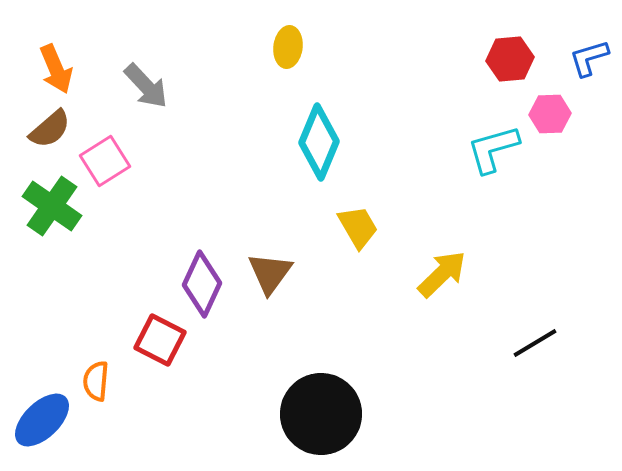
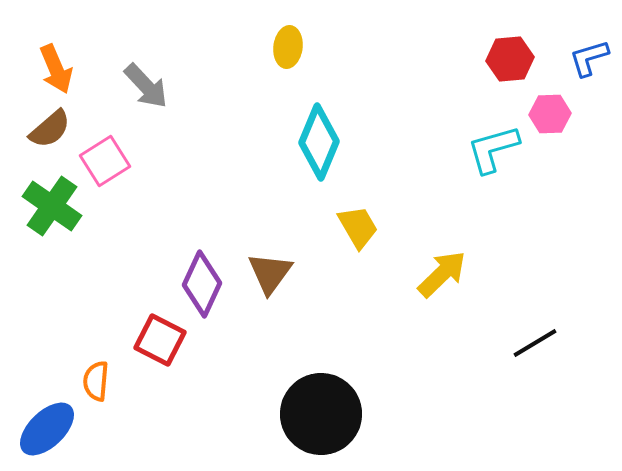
blue ellipse: moved 5 px right, 9 px down
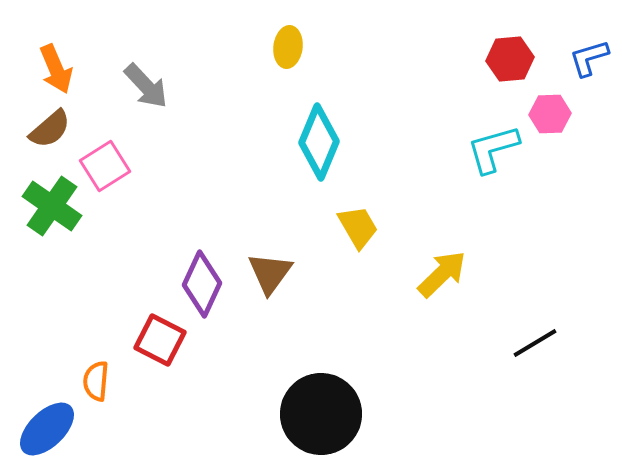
pink square: moved 5 px down
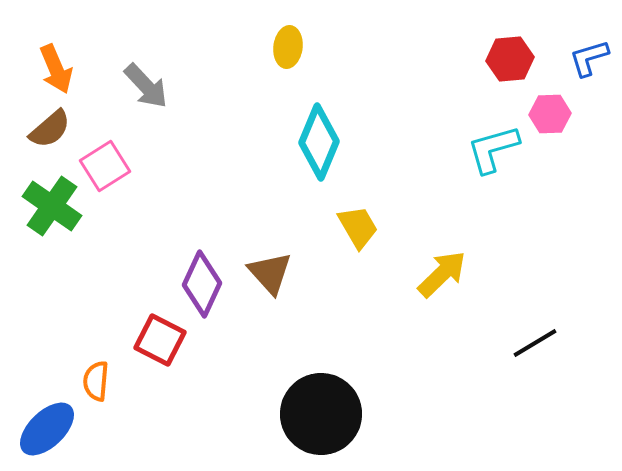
brown triangle: rotated 18 degrees counterclockwise
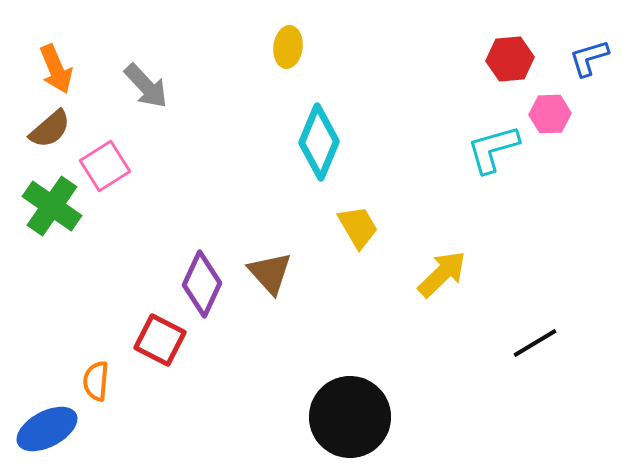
black circle: moved 29 px right, 3 px down
blue ellipse: rotated 16 degrees clockwise
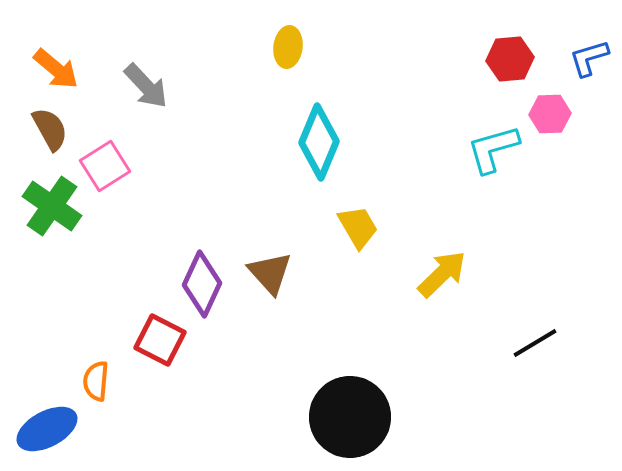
orange arrow: rotated 27 degrees counterclockwise
brown semicircle: rotated 78 degrees counterclockwise
